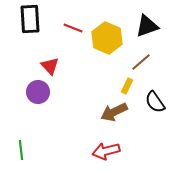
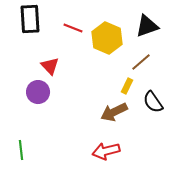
black semicircle: moved 2 px left
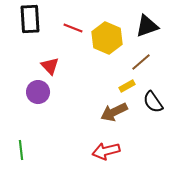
yellow rectangle: rotated 35 degrees clockwise
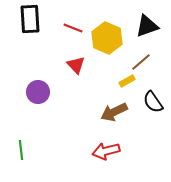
red triangle: moved 26 px right, 1 px up
yellow rectangle: moved 5 px up
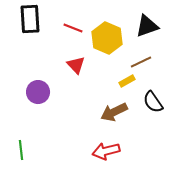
brown line: rotated 15 degrees clockwise
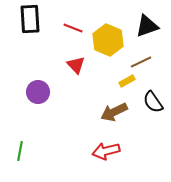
yellow hexagon: moved 1 px right, 2 px down
green line: moved 1 px left, 1 px down; rotated 18 degrees clockwise
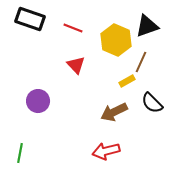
black rectangle: rotated 68 degrees counterclockwise
yellow hexagon: moved 8 px right
brown line: rotated 40 degrees counterclockwise
purple circle: moved 9 px down
black semicircle: moved 1 px left, 1 px down; rotated 10 degrees counterclockwise
green line: moved 2 px down
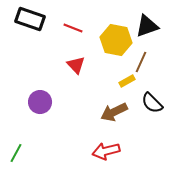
yellow hexagon: rotated 12 degrees counterclockwise
purple circle: moved 2 px right, 1 px down
green line: moved 4 px left; rotated 18 degrees clockwise
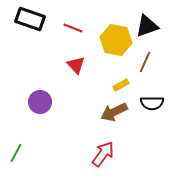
brown line: moved 4 px right
yellow rectangle: moved 6 px left, 4 px down
black semicircle: rotated 45 degrees counterclockwise
red arrow: moved 3 px left, 3 px down; rotated 140 degrees clockwise
